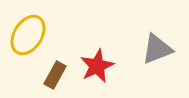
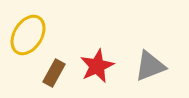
gray triangle: moved 7 px left, 17 px down
brown rectangle: moved 1 px left, 2 px up
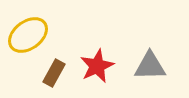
yellow ellipse: rotated 21 degrees clockwise
gray triangle: rotated 20 degrees clockwise
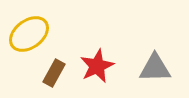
yellow ellipse: moved 1 px right, 1 px up
gray triangle: moved 5 px right, 2 px down
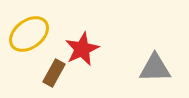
red star: moved 15 px left, 17 px up
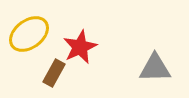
red star: moved 2 px left, 2 px up
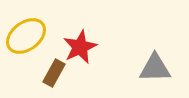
yellow ellipse: moved 3 px left, 2 px down
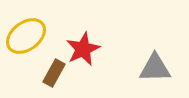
red star: moved 3 px right, 2 px down
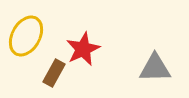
yellow ellipse: rotated 24 degrees counterclockwise
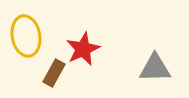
yellow ellipse: rotated 39 degrees counterclockwise
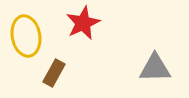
red star: moved 26 px up
